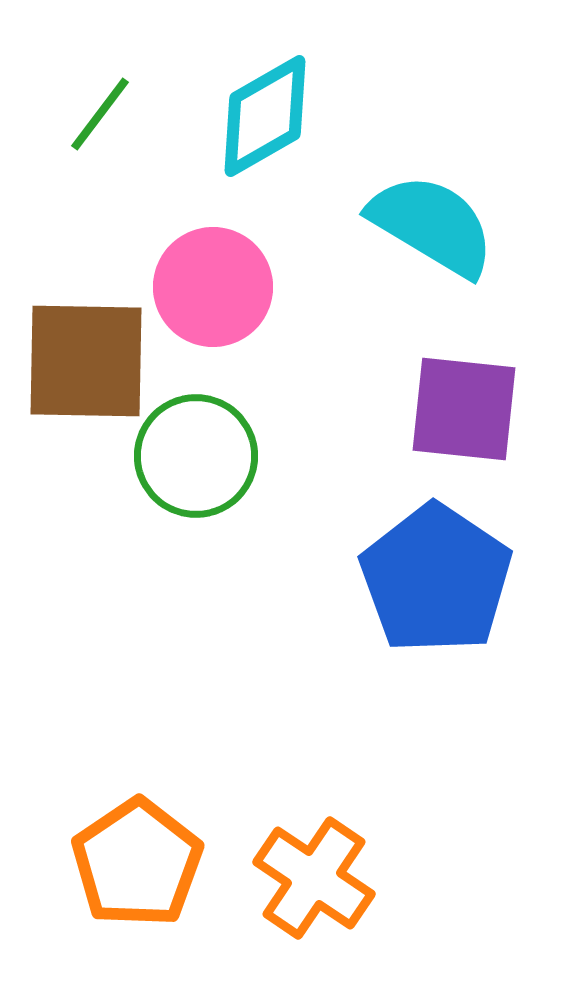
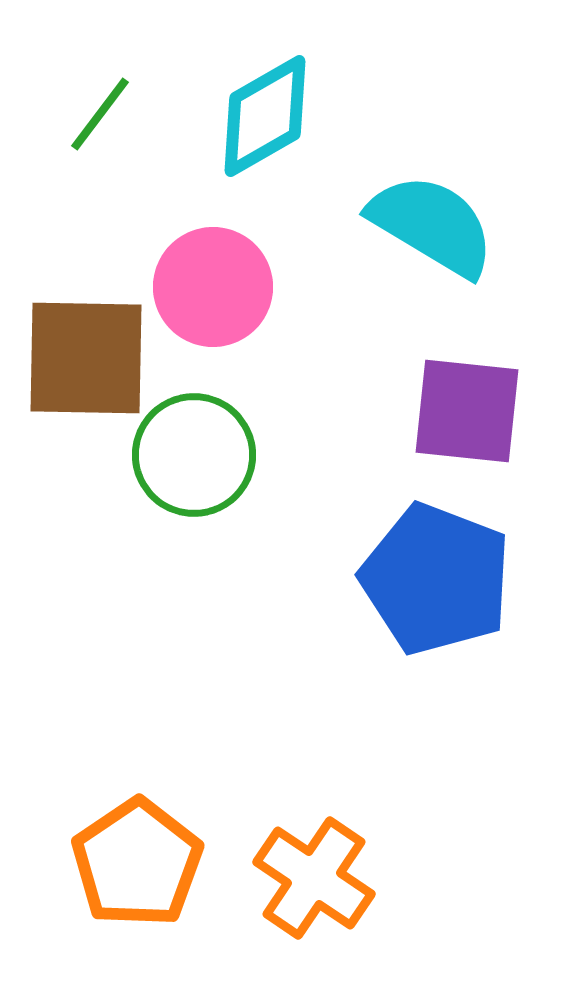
brown square: moved 3 px up
purple square: moved 3 px right, 2 px down
green circle: moved 2 px left, 1 px up
blue pentagon: rotated 13 degrees counterclockwise
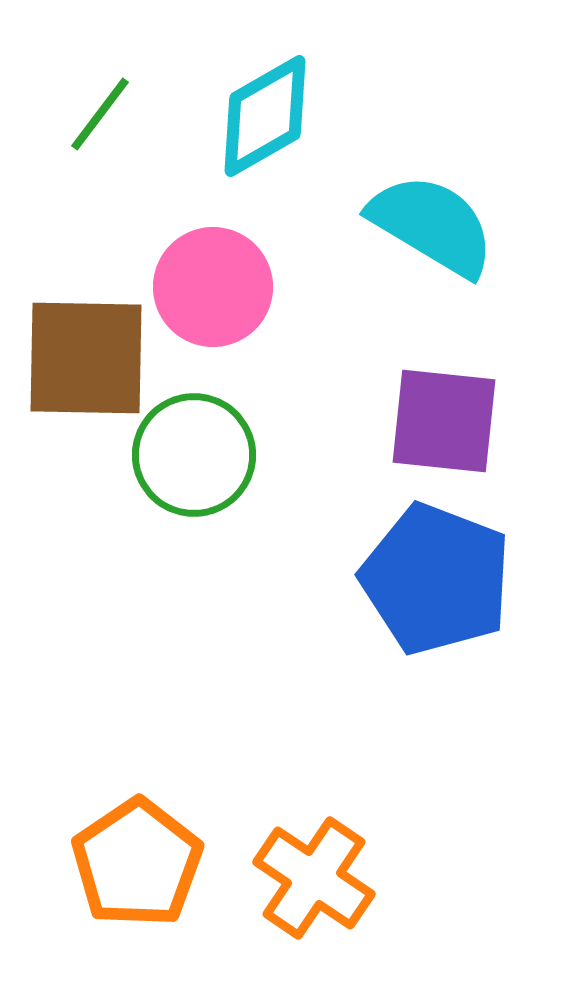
purple square: moved 23 px left, 10 px down
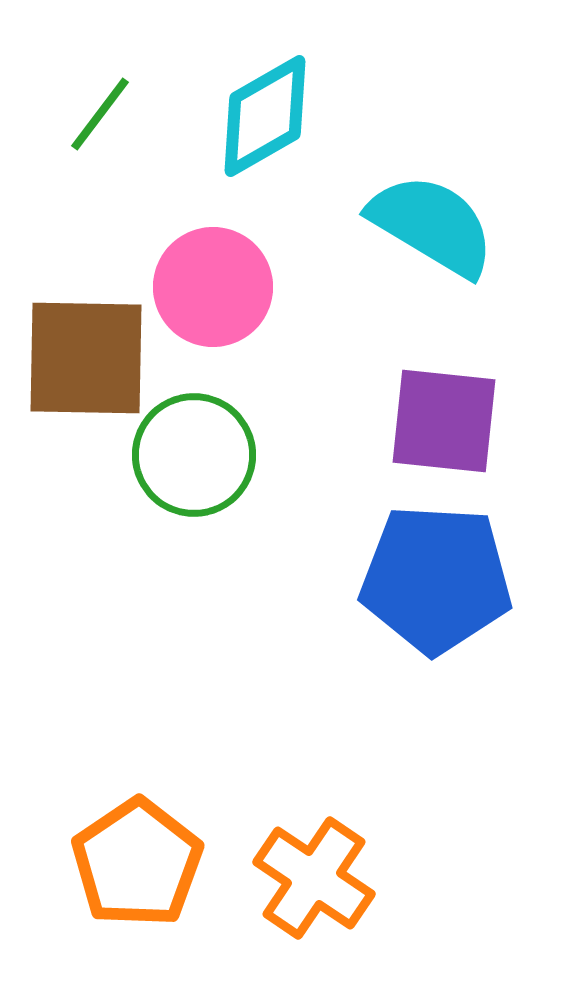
blue pentagon: rotated 18 degrees counterclockwise
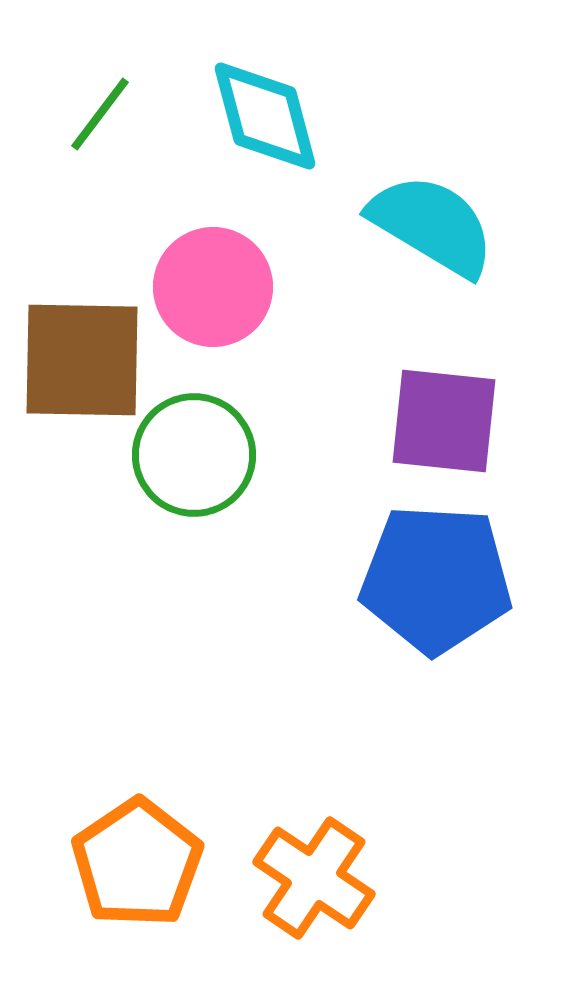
cyan diamond: rotated 75 degrees counterclockwise
brown square: moved 4 px left, 2 px down
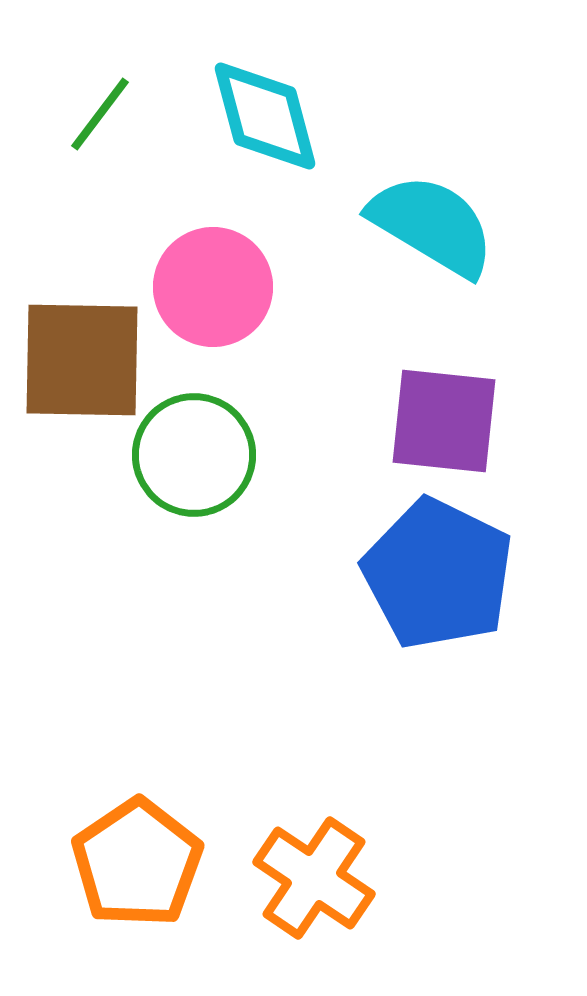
blue pentagon: moved 2 px right, 5 px up; rotated 23 degrees clockwise
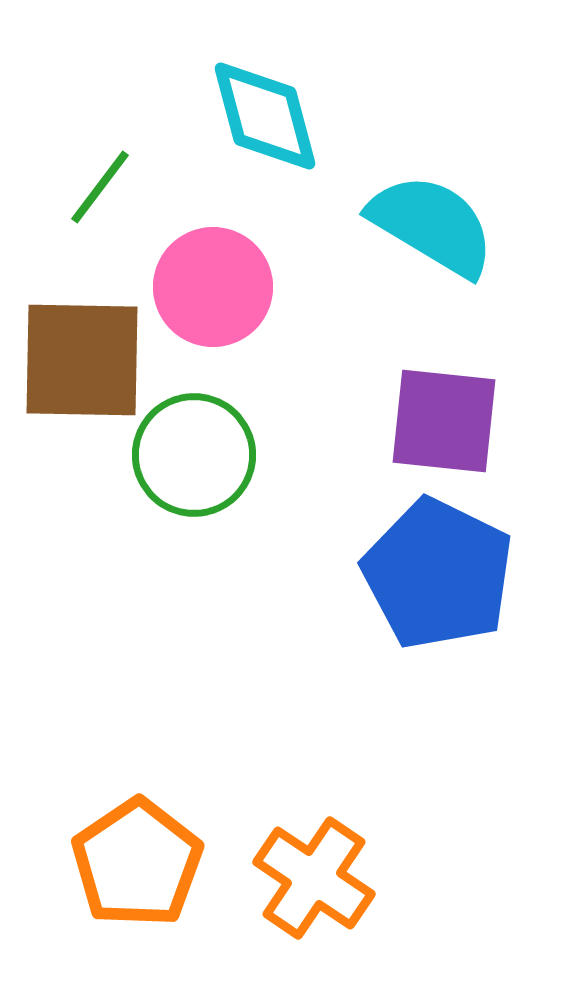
green line: moved 73 px down
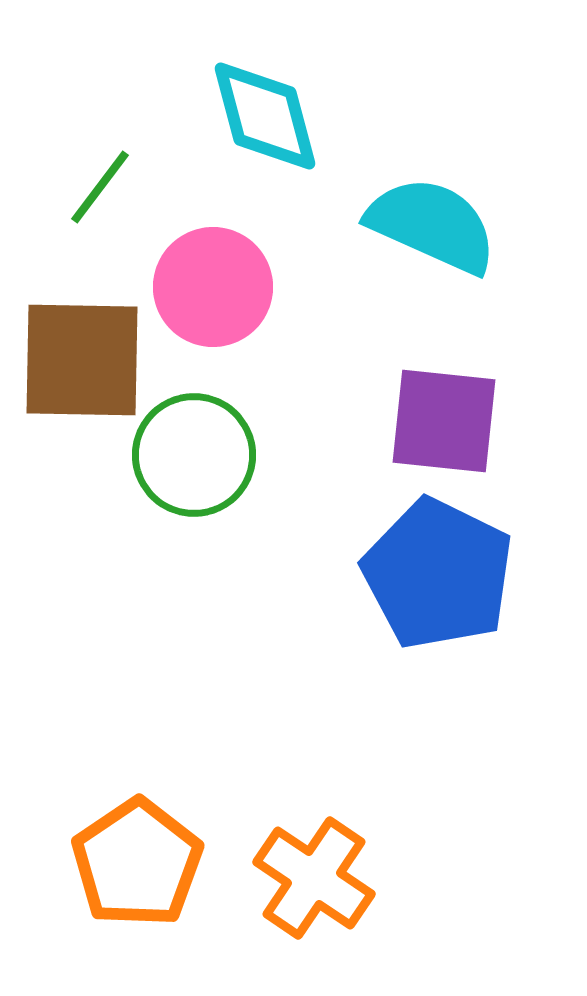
cyan semicircle: rotated 7 degrees counterclockwise
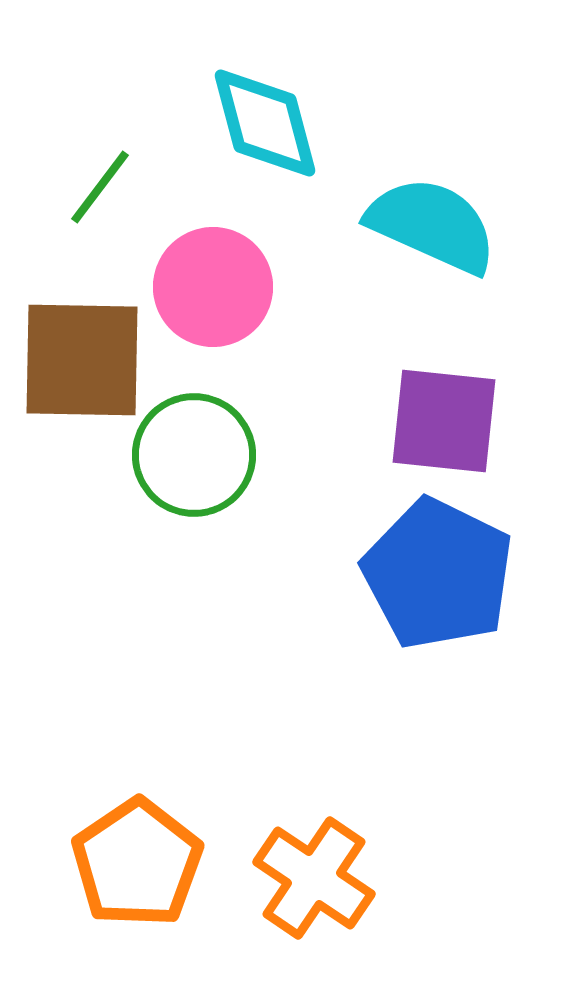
cyan diamond: moved 7 px down
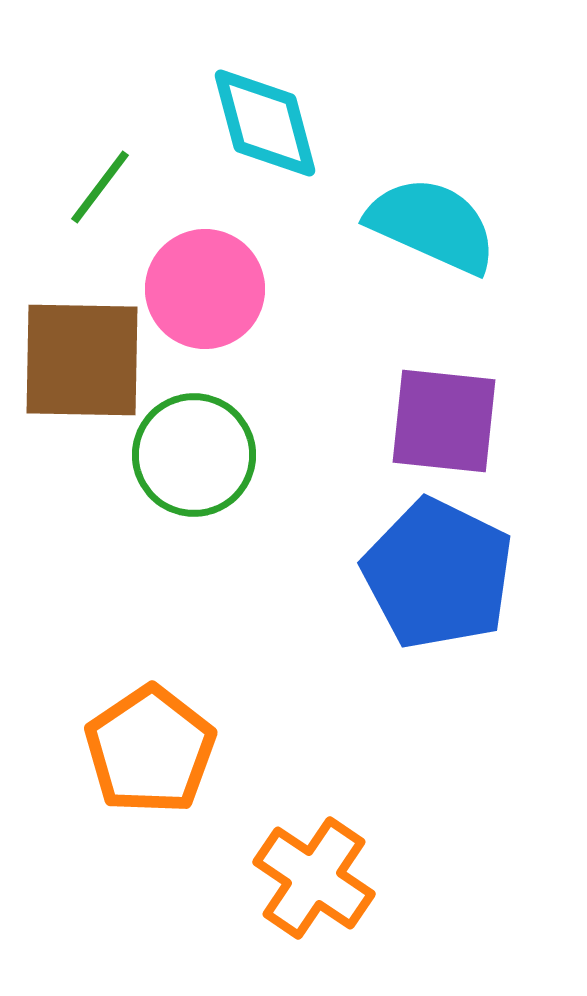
pink circle: moved 8 px left, 2 px down
orange pentagon: moved 13 px right, 113 px up
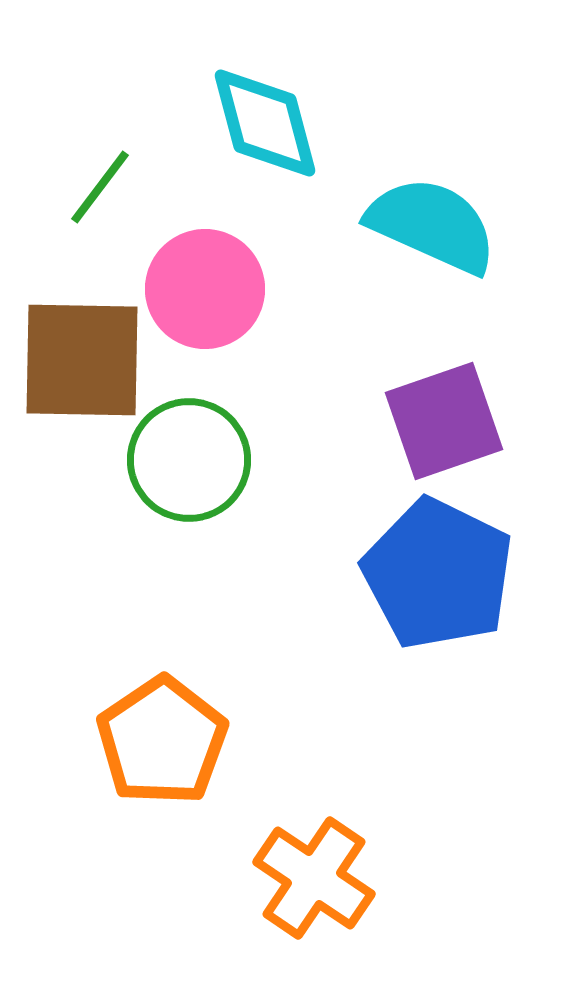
purple square: rotated 25 degrees counterclockwise
green circle: moved 5 px left, 5 px down
orange pentagon: moved 12 px right, 9 px up
